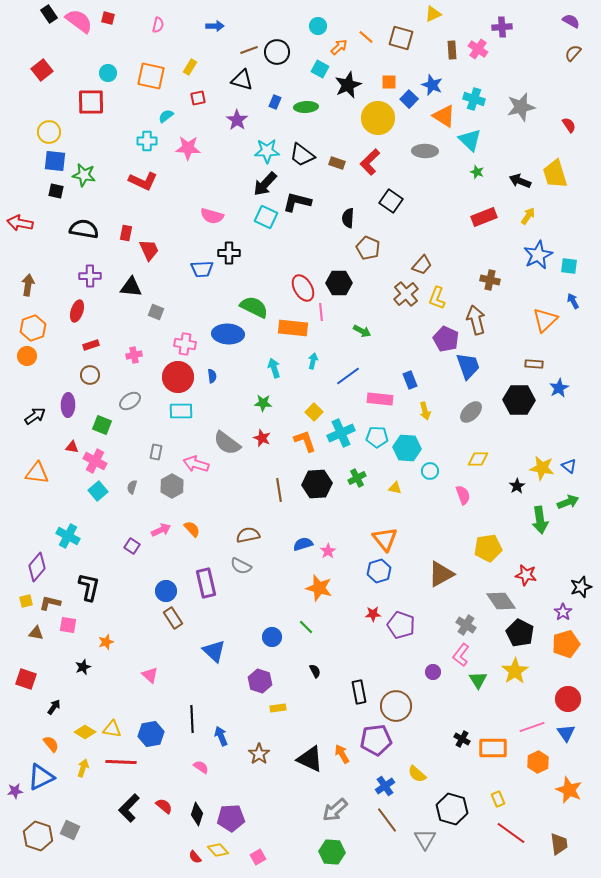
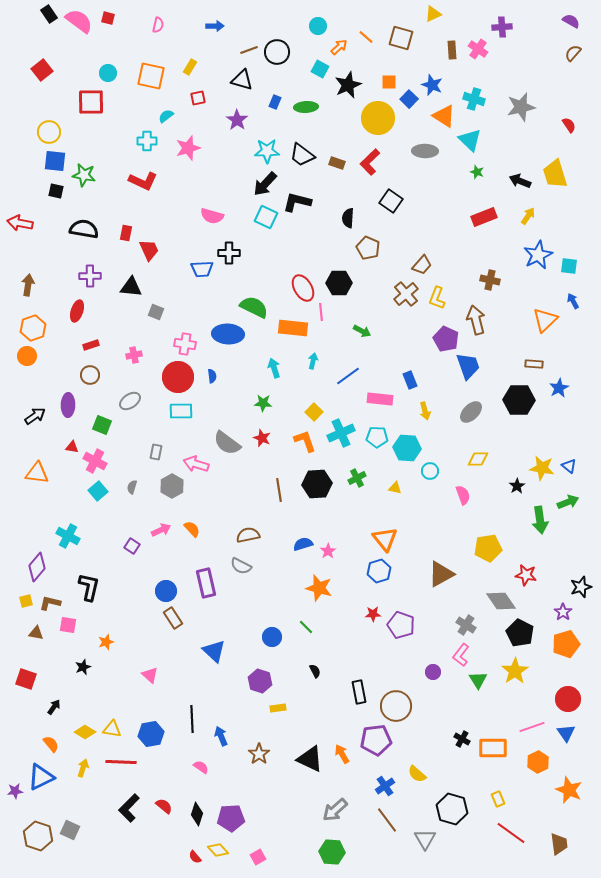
pink star at (188, 148): rotated 20 degrees counterclockwise
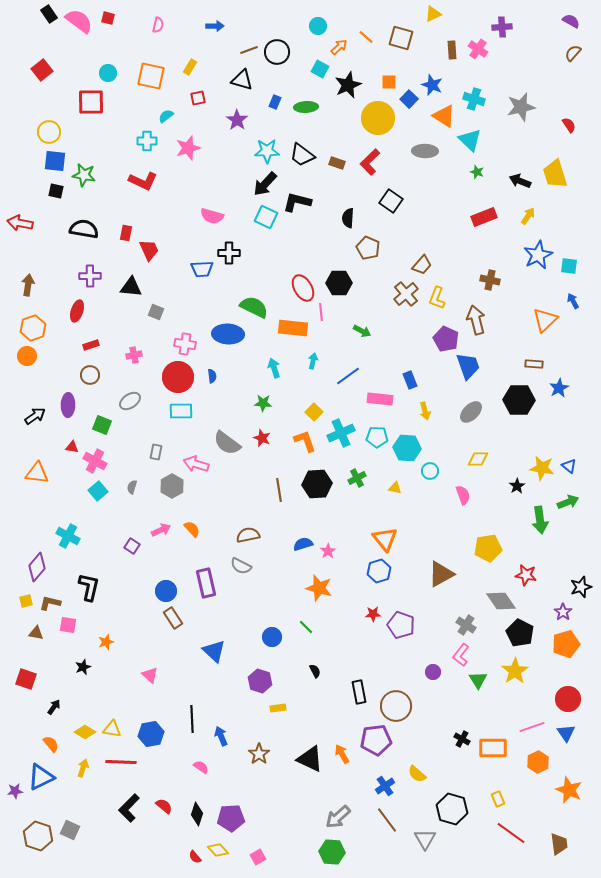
gray arrow at (335, 810): moved 3 px right, 7 px down
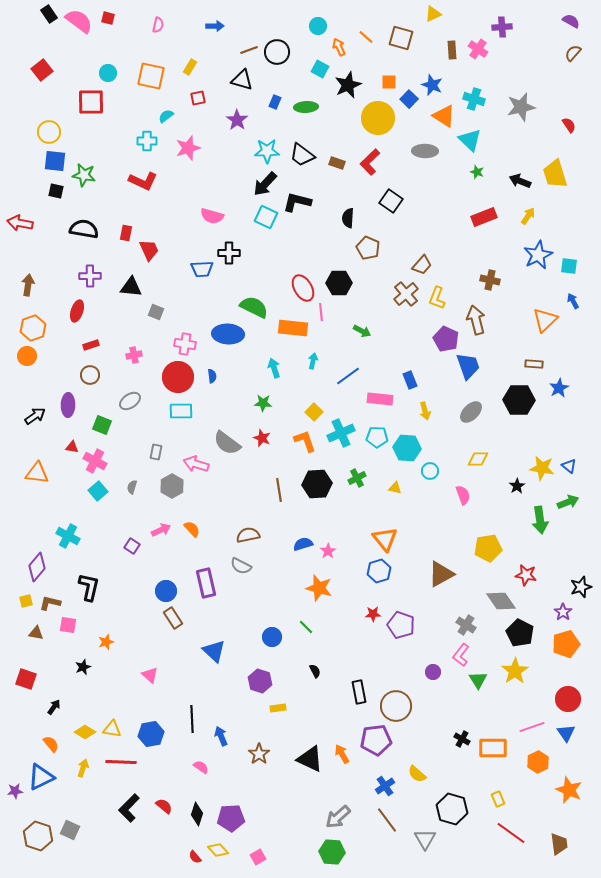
orange arrow at (339, 47): rotated 72 degrees counterclockwise
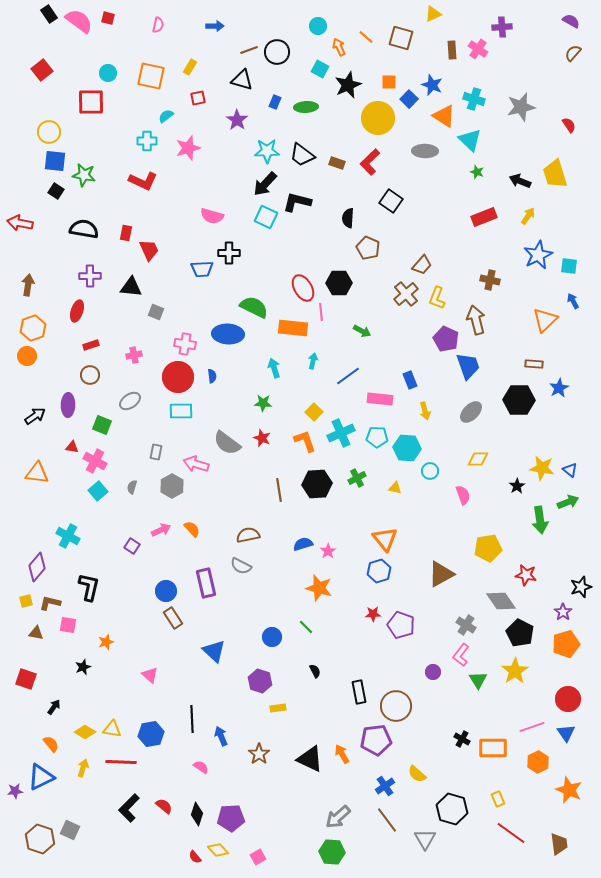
black square at (56, 191): rotated 21 degrees clockwise
blue triangle at (569, 466): moved 1 px right, 4 px down
brown hexagon at (38, 836): moved 2 px right, 3 px down
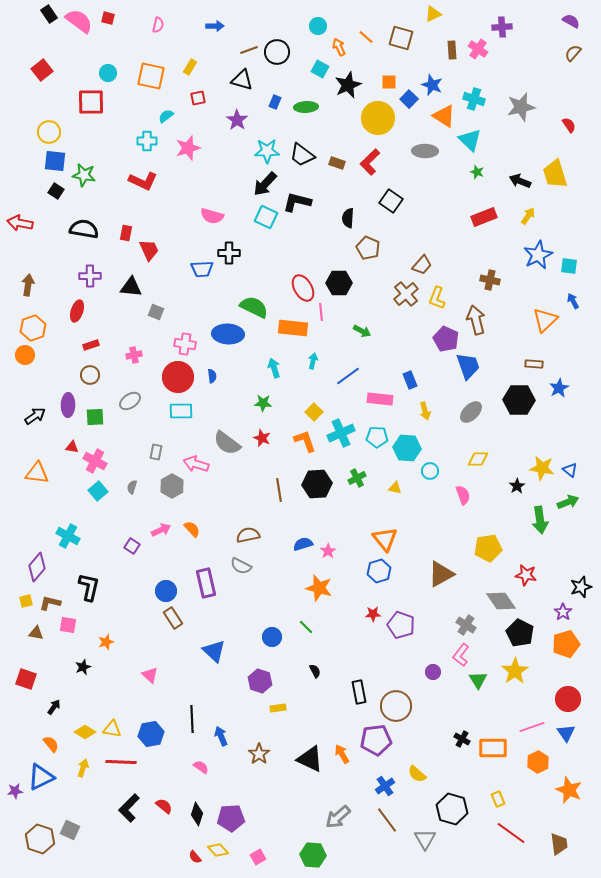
orange circle at (27, 356): moved 2 px left, 1 px up
green square at (102, 425): moved 7 px left, 8 px up; rotated 24 degrees counterclockwise
green hexagon at (332, 852): moved 19 px left, 3 px down
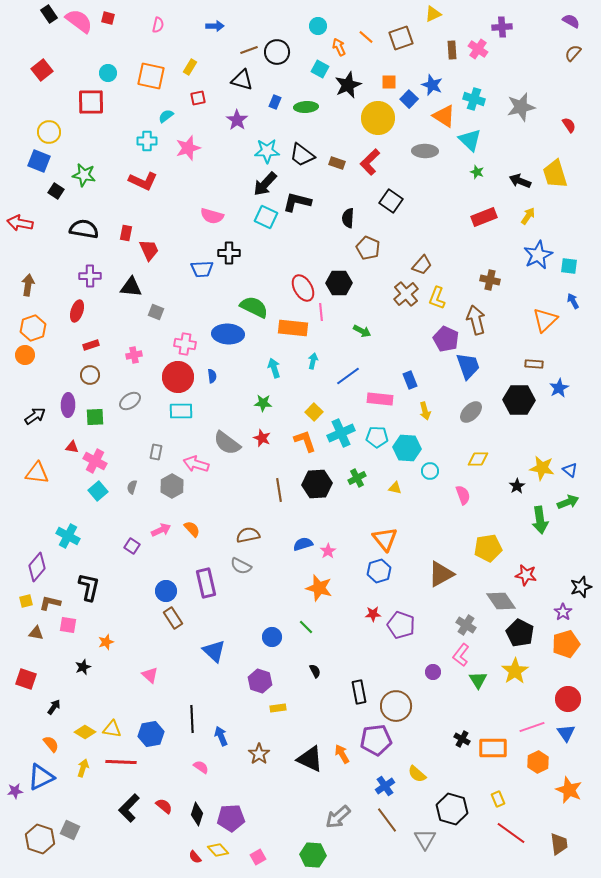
brown square at (401, 38): rotated 35 degrees counterclockwise
blue square at (55, 161): moved 16 px left; rotated 15 degrees clockwise
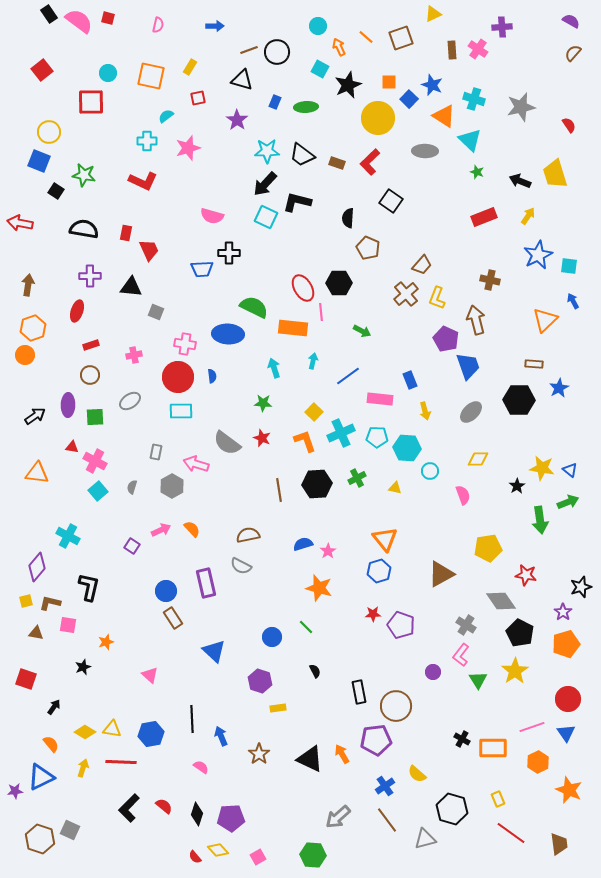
gray triangle at (425, 839): rotated 45 degrees clockwise
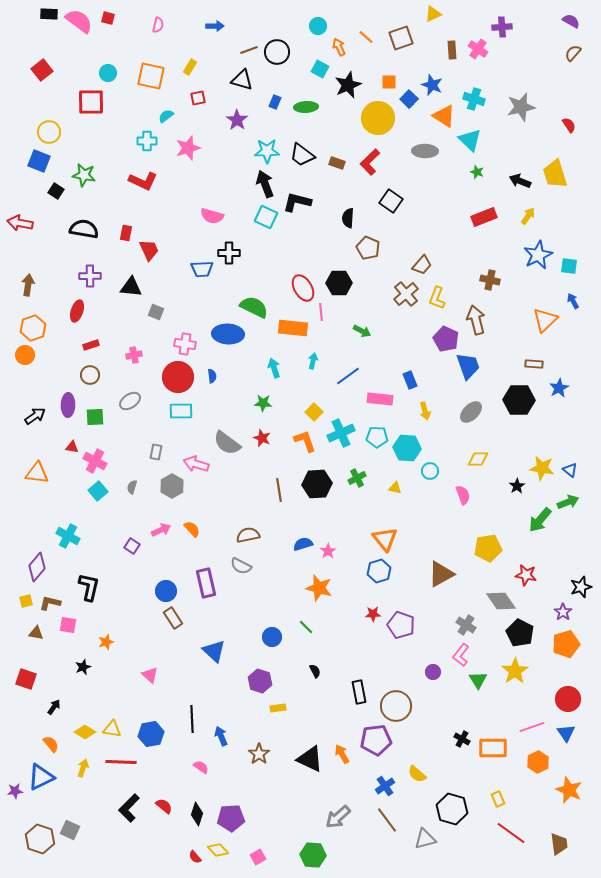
black rectangle at (49, 14): rotated 54 degrees counterclockwise
black arrow at (265, 184): rotated 116 degrees clockwise
green arrow at (540, 520): rotated 48 degrees clockwise
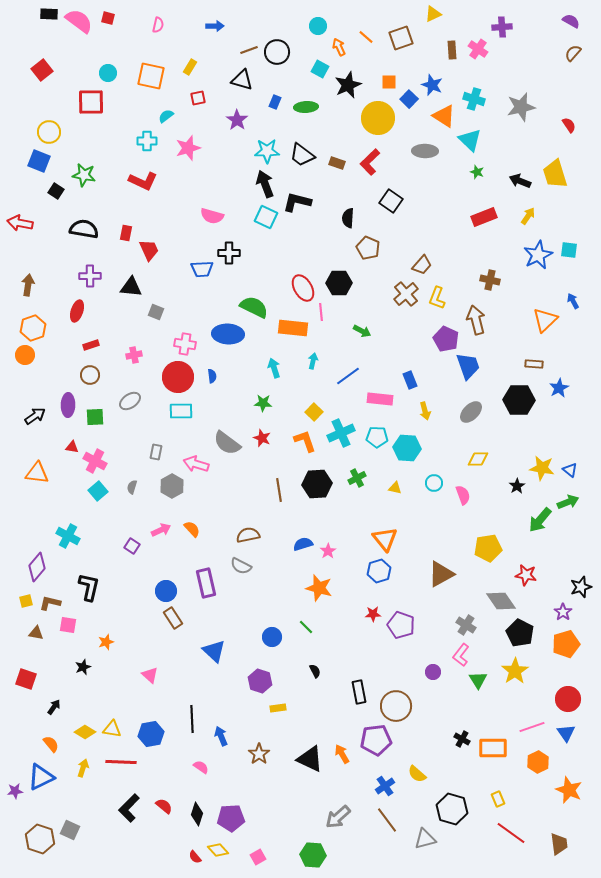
cyan square at (569, 266): moved 16 px up
cyan circle at (430, 471): moved 4 px right, 12 px down
